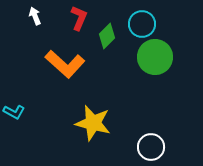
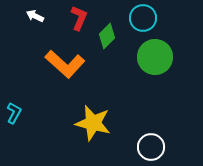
white arrow: rotated 42 degrees counterclockwise
cyan circle: moved 1 px right, 6 px up
cyan L-shape: moved 1 px down; rotated 90 degrees counterclockwise
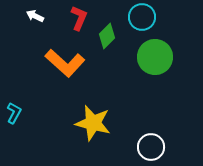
cyan circle: moved 1 px left, 1 px up
orange L-shape: moved 1 px up
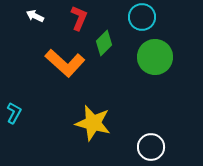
green diamond: moved 3 px left, 7 px down
